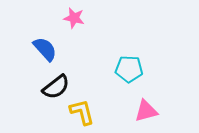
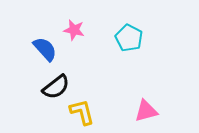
pink star: moved 12 px down
cyan pentagon: moved 31 px up; rotated 24 degrees clockwise
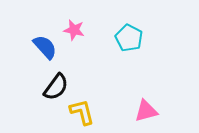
blue semicircle: moved 2 px up
black semicircle: rotated 16 degrees counterclockwise
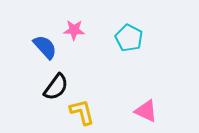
pink star: rotated 10 degrees counterclockwise
pink triangle: rotated 40 degrees clockwise
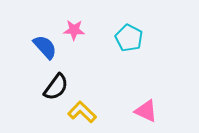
yellow L-shape: rotated 32 degrees counterclockwise
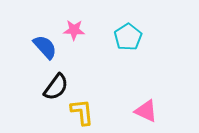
cyan pentagon: moved 1 px left, 1 px up; rotated 12 degrees clockwise
yellow L-shape: rotated 40 degrees clockwise
